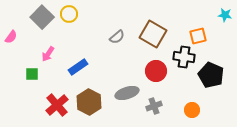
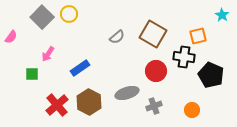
cyan star: moved 3 px left; rotated 24 degrees clockwise
blue rectangle: moved 2 px right, 1 px down
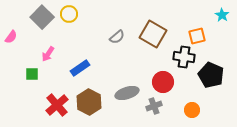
orange square: moved 1 px left
red circle: moved 7 px right, 11 px down
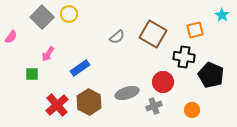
orange square: moved 2 px left, 6 px up
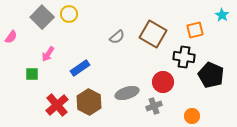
orange circle: moved 6 px down
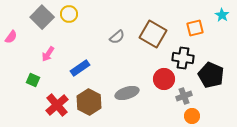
orange square: moved 2 px up
black cross: moved 1 px left, 1 px down
green square: moved 1 px right, 6 px down; rotated 24 degrees clockwise
red circle: moved 1 px right, 3 px up
gray cross: moved 30 px right, 10 px up
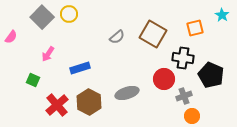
blue rectangle: rotated 18 degrees clockwise
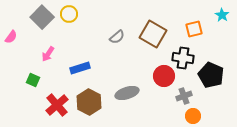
orange square: moved 1 px left, 1 px down
red circle: moved 3 px up
orange circle: moved 1 px right
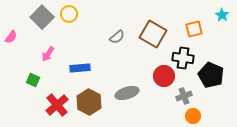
blue rectangle: rotated 12 degrees clockwise
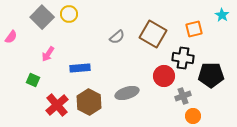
black pentagon: rotated 25 degrees counterclockwise
gray cross: moved 1 px left
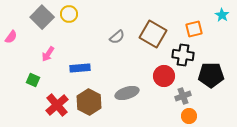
black cross: moved 3 px up
orange circle: moved 4 px left
